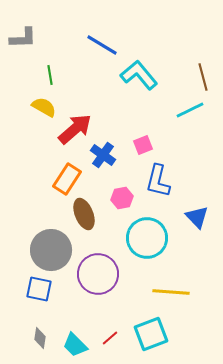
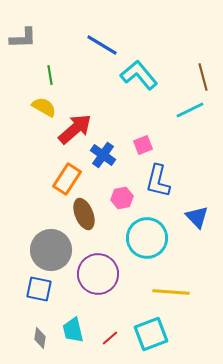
cyan trapezoid: moved 2 px left, 15 px up; rotated 32 degrees clockwise
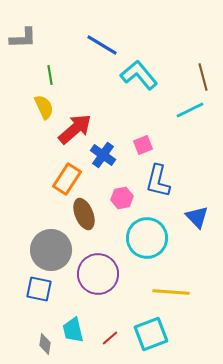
yellow semicircle: rotated 35 degrees clockwise
gray diamond: moved 5 px right, 6 px down
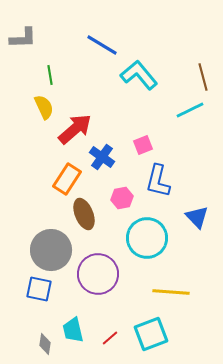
blue cross: moved 1 px left, 2 px down
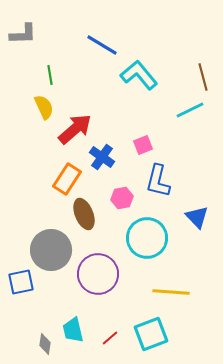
gray L-shape: moved 4 px up
blue square: moved 18 px left, 7 px up; rotated 24 degrees counterclockwise
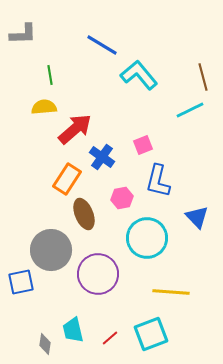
yellow semicircle: rotated 70 degrees counterclockwise
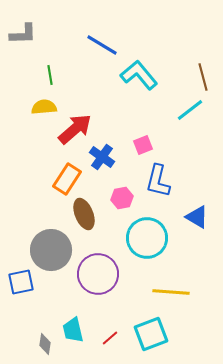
cyan line: rotated 12 degrees counterclockwise
blue triangle: rotated 15 degrees counterclockwise
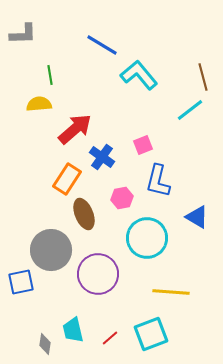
yellow semicircle: moved 5 px left, 3 px up
